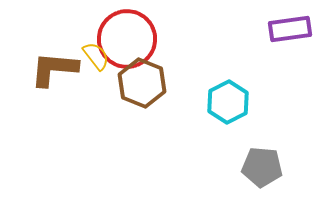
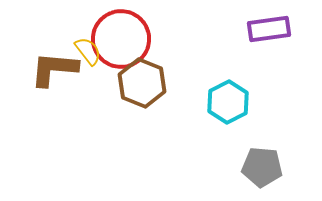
purple rectangle: moved 21 px left
red circle: moved 6 px left
yellow semicircle: moved 8 px left, 5 px up
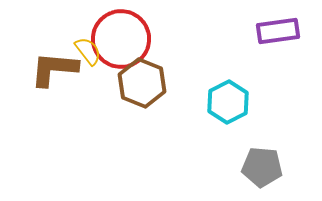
purple rectangle: moved 9 px right, 2 px down
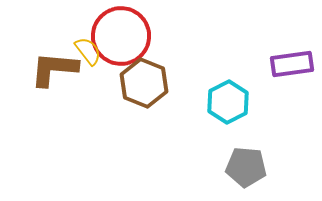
purple rectangle: moved 14 px right, 33 px down
red circle: moved 3 px up
brown hexagon: moved 2 px right
gray pentagon: moved 16 px left
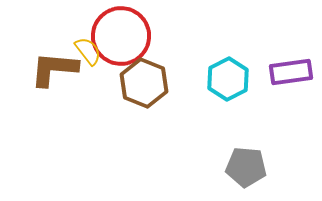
purple rectangle: moved 1 px left, 8 px down
cyan hexagon: moved 23 px up
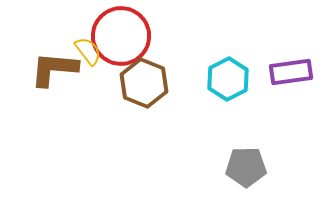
gray pentagon: rotated 6 degrees counterclockwise
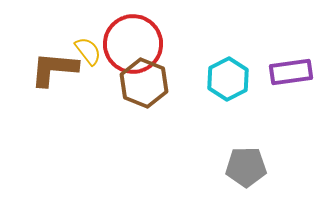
red circle: moved 12 px right, 8 px down
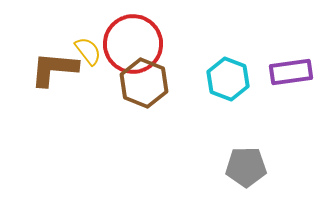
cyan hexagon: rotated 12 degrees counterclockwise
